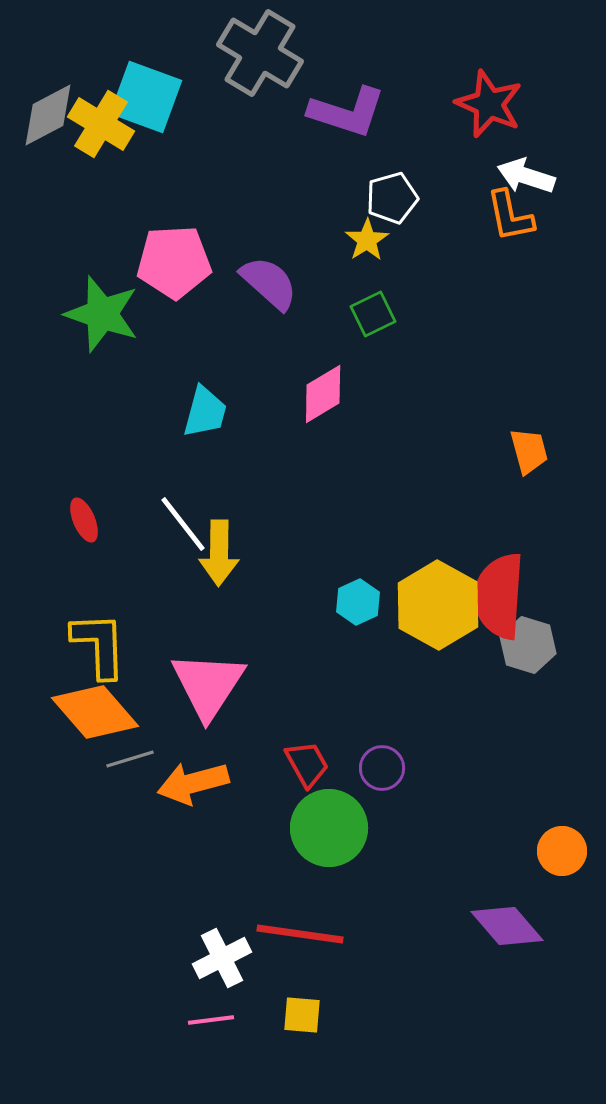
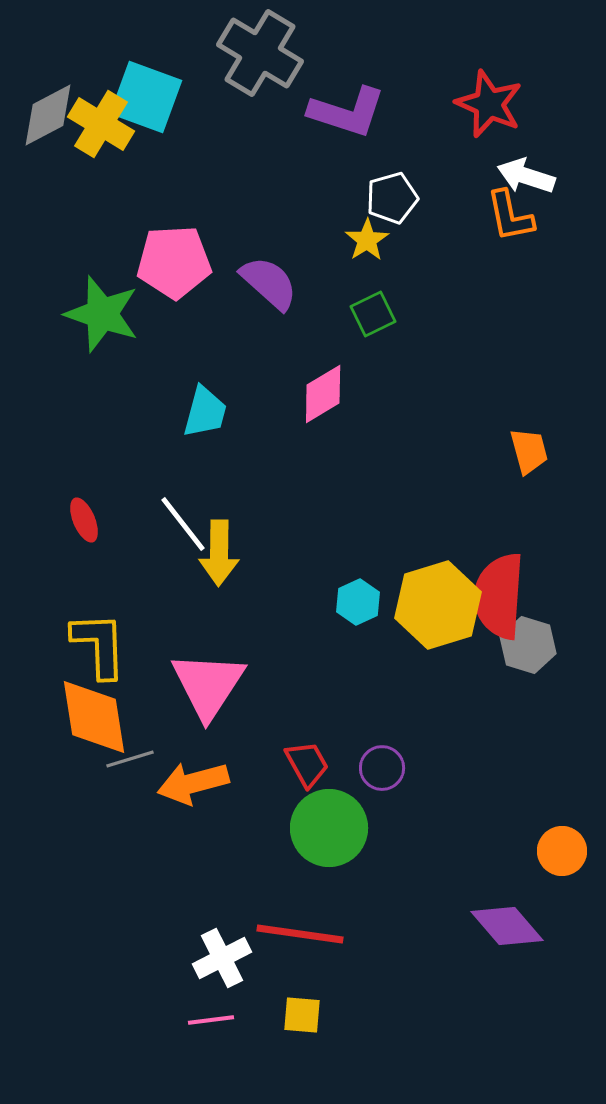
yellow hexagon: rotated 14 degrees clockwise
orange diamond: moved 1 px left, 5 px down; rotated 32 degrees clockwise
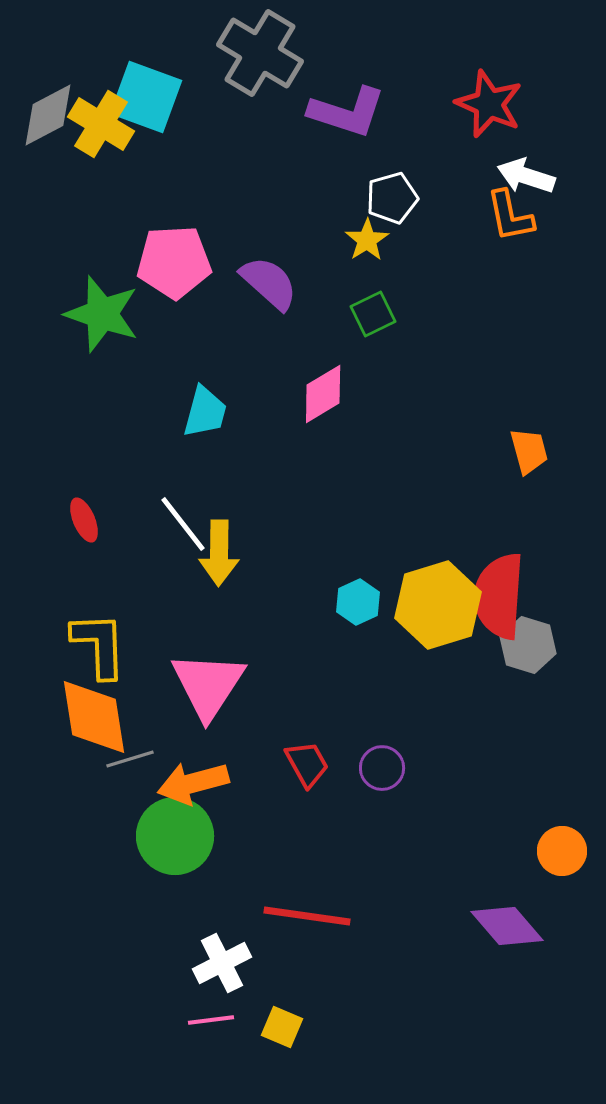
green circle: moved 154 px left, 8 px down
red line: moved 7 px right, 18 px up
white cross: moved 5 px down
yellow square: moved 20 px left, 12 px down; rotated 18 degrees clockwise
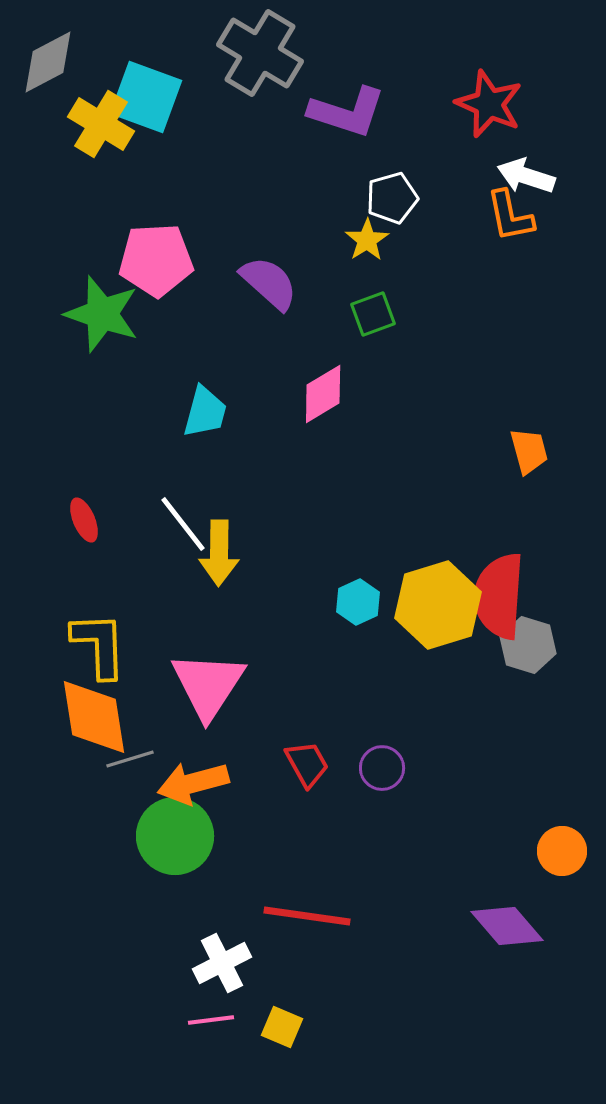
gray diamond: moved 53 px up
pink pentagon: moved 18 px left, 2 px up
green square: rotated 6 degrees clockwise
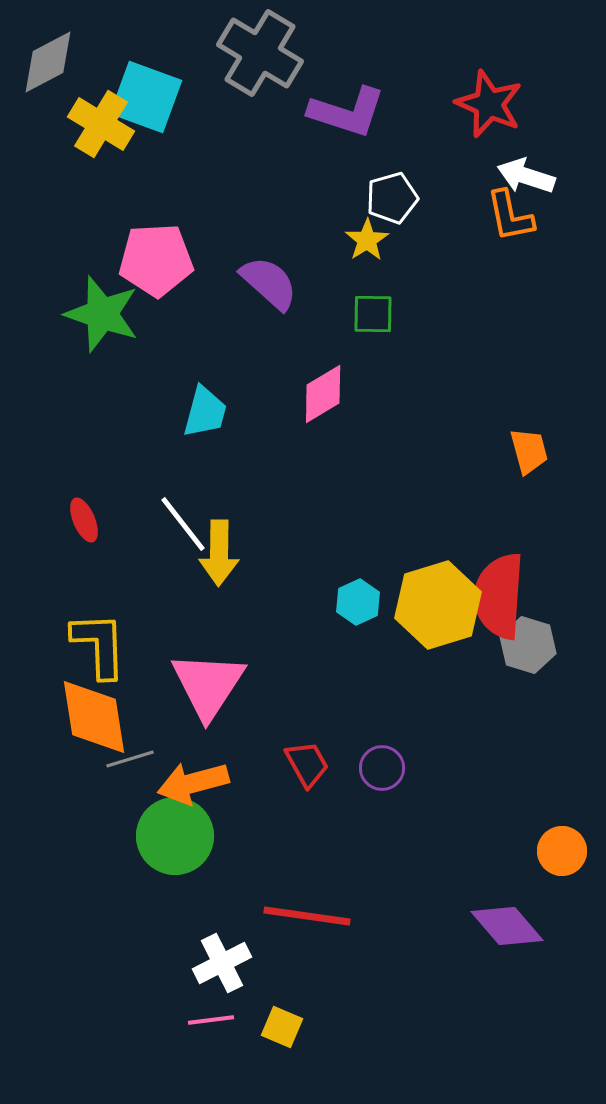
green square: rotated 21 degrees clockwise
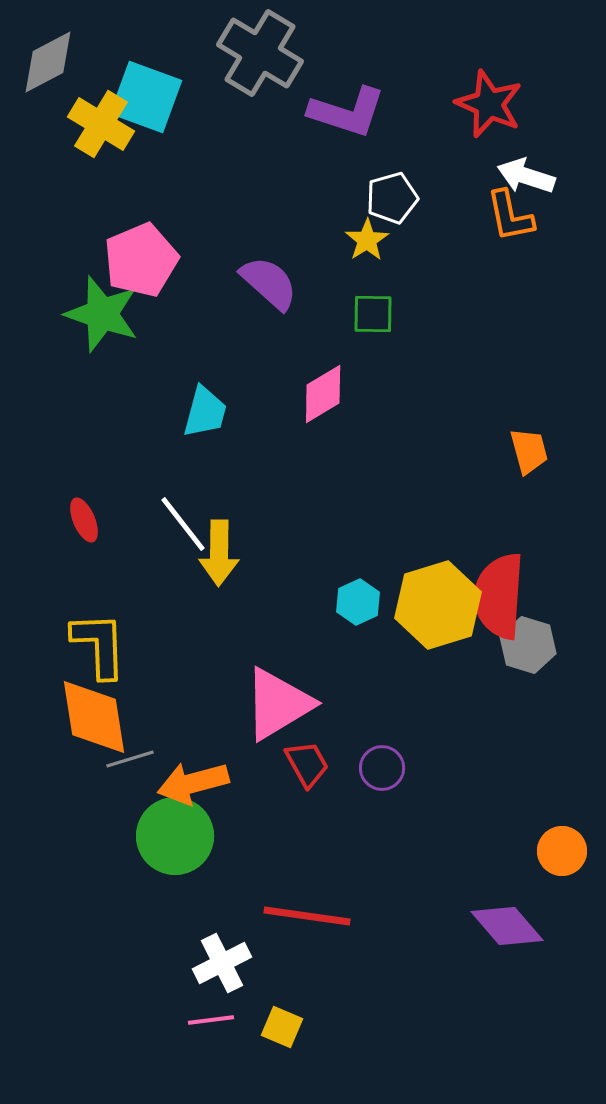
pink pentagon: moved 15 px left; rotated 20 degrees counterclockwise
pink triangle: moved 70 px right, 19 px down; rotated 26 degrees clockwise
